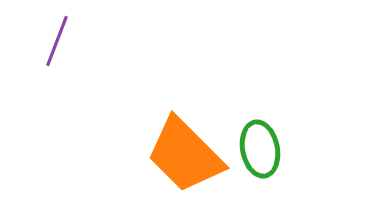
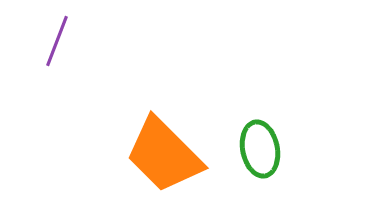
orange trapezoid: moved 21 px left
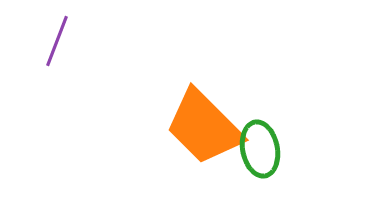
orange trapezoid: moved 40 px right, 28 px up
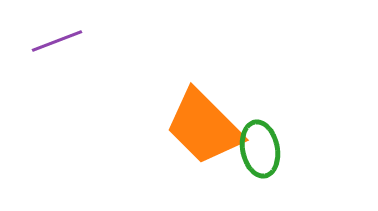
purple line: rotated 48 degrees clockwise
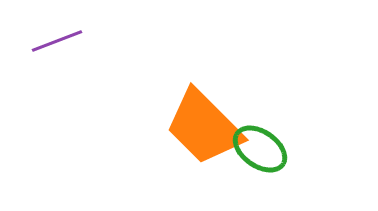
green ellipse: rotated 44 degrees counterclockwise
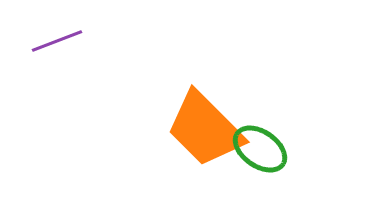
orange trapezoid: moved 1 px right, 2 px down
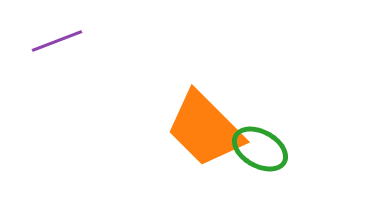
green ellipse: rotated 6 degrees counterclockwise
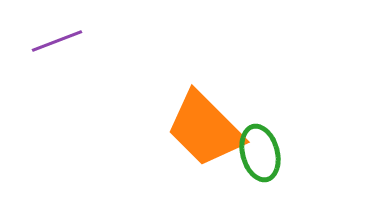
green ellipse: moved 4 px down; rotated 46 degrees clockwise
